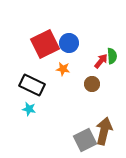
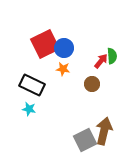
blue circle: moved 5 px left, 5 px down
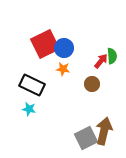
gray square: moved 1 px right, 2 px up
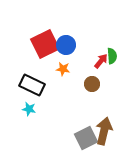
blue circle: moved 2 px right, 3 px up
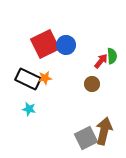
orange star: moved 18 px left, 9 px down; rotated 16 degrees counterclockwise
black rectangle: moved 4 px left, 6 px up
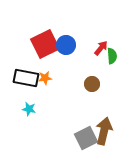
red arrow: moved 13 px up
black rectangle: moved 2 px left, 1 px up; rotated 15 degrees counterclockwise
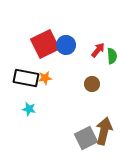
red arrow: moved 3 px left, 2 px down
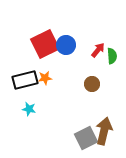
black rectangle: moved 1 px left, 2 px down; rotated 25 degrees counterclockwise
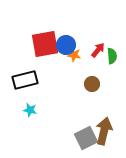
red square: rotated 16 degrees clockwise
orange star: moved 29 px right, 23 px up; rotated 16 degrees clockwise
cyan star: moved 1 px right, 1 px down
